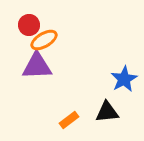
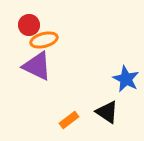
orange ellipse: rotated 16 degrees clockwise
purple triangle: rotated 28 degrees clockwise
blue star: moved 2 px right; rotated 16 degrees counterclockwise
black triangle: rotated 40 degrees clockwise
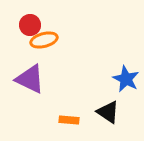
red circle: moved 1 px right
purple triangle: moved 7 px left, 13 px down
black triangle: moved 1 px right
orange rectangle: rotated 42 degrees clockwise
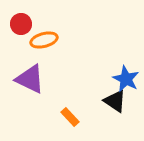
red circle: moved 9 px left, 1 px up
black triangle: moved 7 px right, 11 px up
orange rectangle: moved 1 px right, 3 px up; rotated 42 degrees clockwise
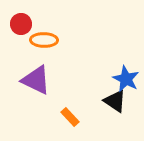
orange ellipse: rotated 16 degrees clockwise
purple triangle: moved 6 px right, 1 px down
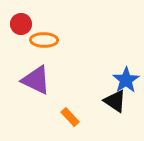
blue star: moved 1 px down; rotated 12 degrees clockwise
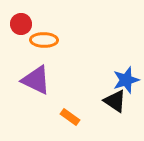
blue star: rotated 16 degrees clockwise
orange rectangle: rotated 12 degrees counterclockwise
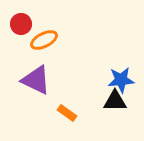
orange ellipse: rotated 28 degrees counterclockwise
blue star: moved 5 px left; rotated 12 degrees clockwise
black triangle: rotated 35 degrees counterclockwise
orange rectangle: moved 3 px left, 4 px up
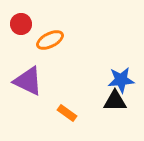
orange ellipse: moved 6 px right
purple triangle: moved 8 px left, 1 px down
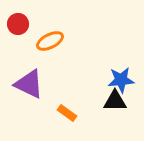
red circle: moved 3 px left
orange ellipse: moved 1 px down
purple triangle: moved 1 px right, 3 px down
